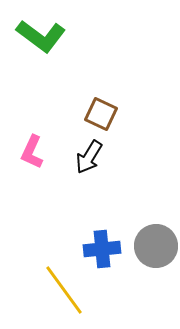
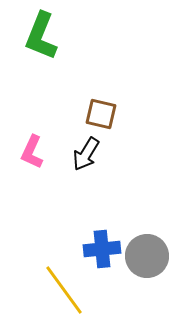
green L-shape: rotated 75 degrees clockwise
brown square: rotated 12 degrees counterclockwise
black arrow: moved 3 px left, 3 px up
gray circle: moved 9 px left, 10 px down
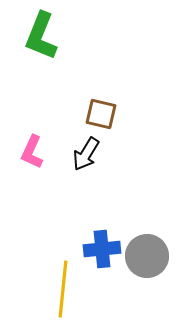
yellow line: moved 1 px left, 1 px up; rotated 42 degrees clockwise
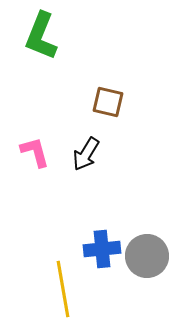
brown square: moved 7 px right, 12 px up
pink L-shape: moved 3 px right; rotated 140 degrees clockwise
yellow line: rotated 16 degrees counterclockwise
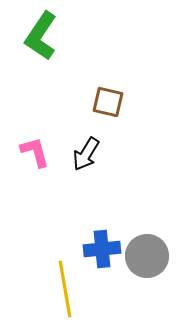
green L-shape: rotated 12 degrees clockwise
yellow line: moved 2 px right
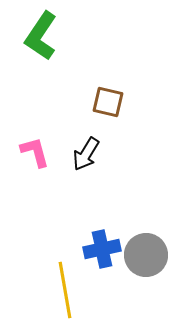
blue cross: rotated 6 degrees counterclockwise
gray circle: moved 1 px left, 1 px up
yellow line: moved 1 px down
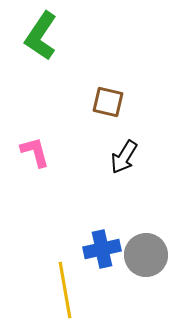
black arrow: moved 38 px right, 3 px down
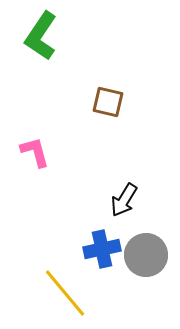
black arrow: moved 43 px down
yellow line: moved 3 px down; rotated 30 degrees counterclockwise
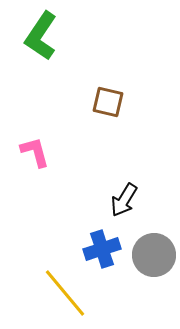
blue cross: rotated 6 degrees counterclockwise
gray circle: moved 8 px right
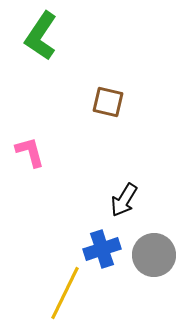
pink L-shape: moved 5 px left
yellow line: rotated 66 degrees clockwise
